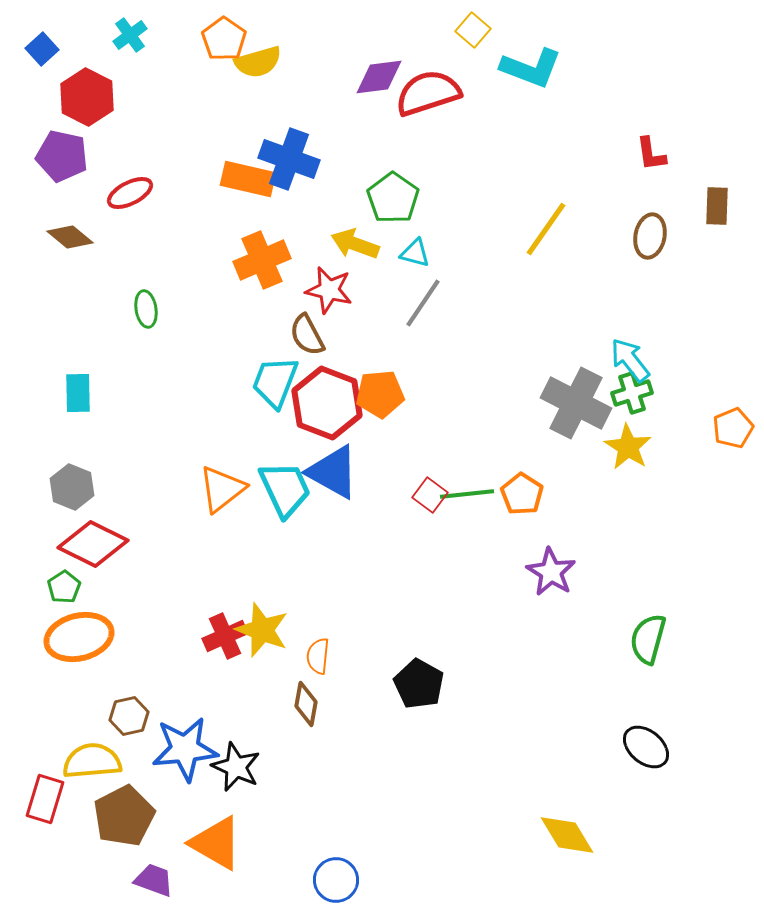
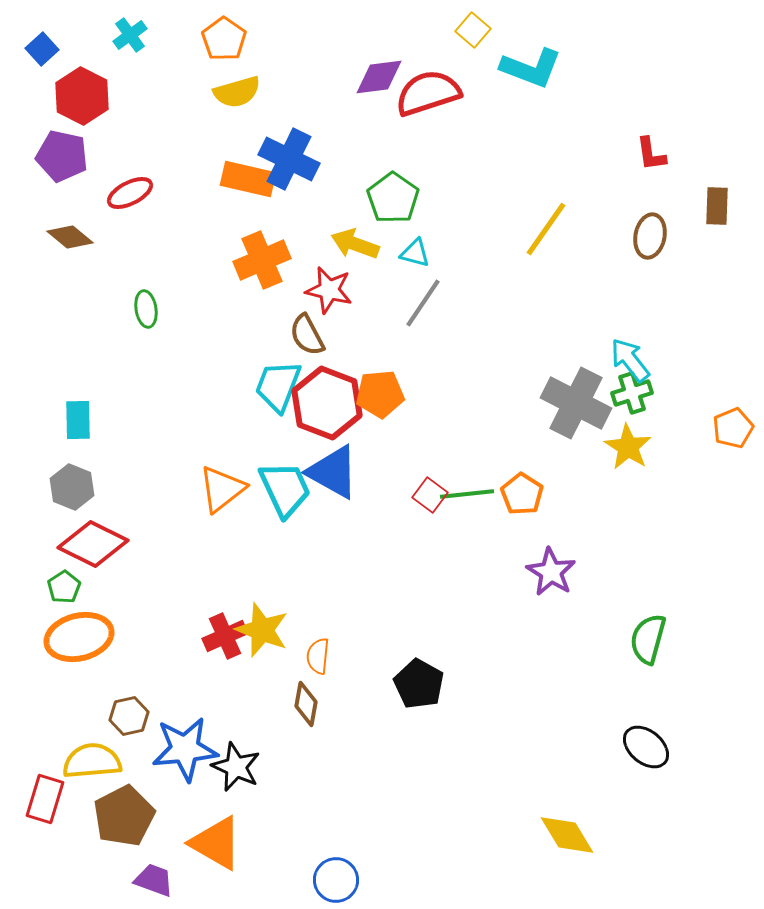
yellow semicircle at (258, 62): moved 21 px left, 30 px down
red hexagon at (87, 97): moved 5 px left, 1 px up
blue cross at (289, 159): rotated 6 degrees clockwise
cyan trapezoid at (275, 382): moved 3 px right, 4 px down
cyan rectangle at (78, 393): moved 27 px down
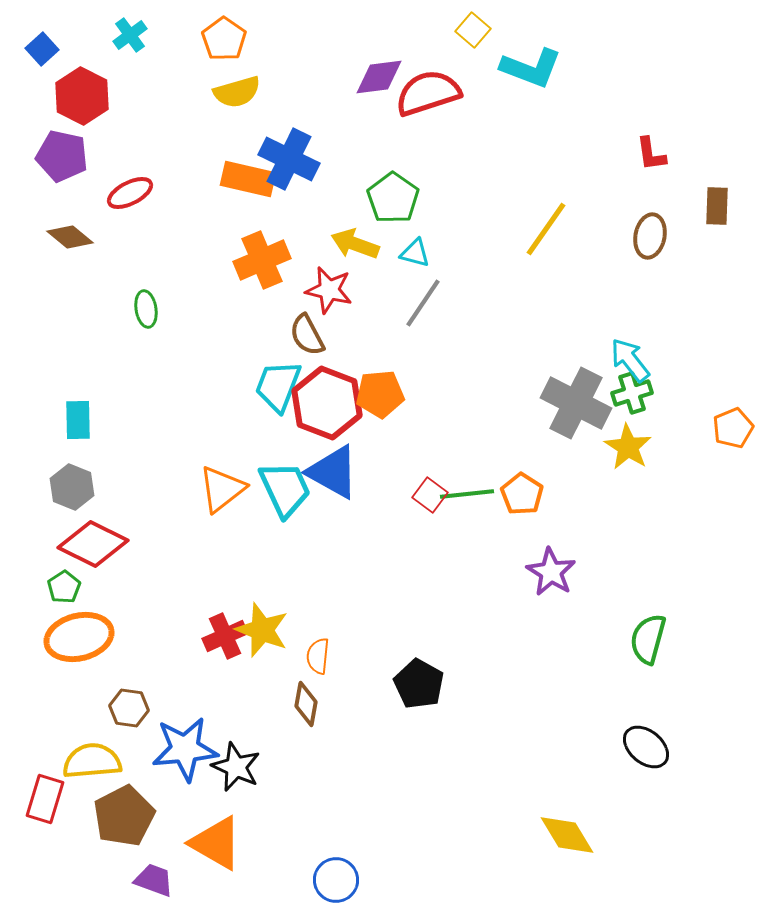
brown hexagon at (129, 716): moved 8 px up; rotated 21 degrees clockwise
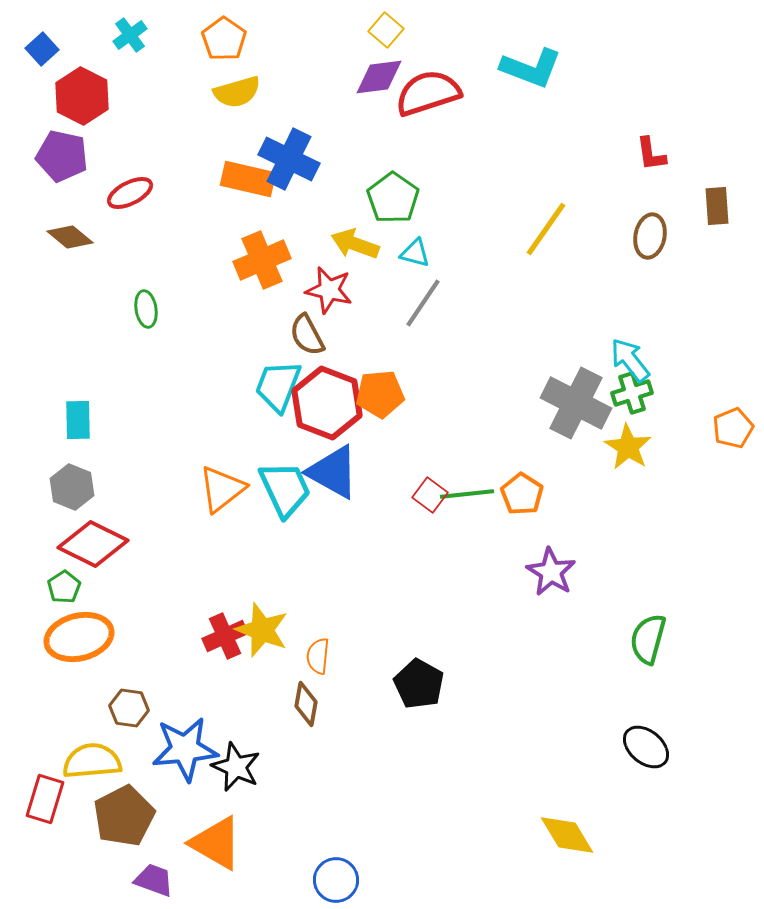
yellow square at (473, 30): moved 87 px left
brown rectangle at (717, 206): rotated 6 degrees counterclockwise
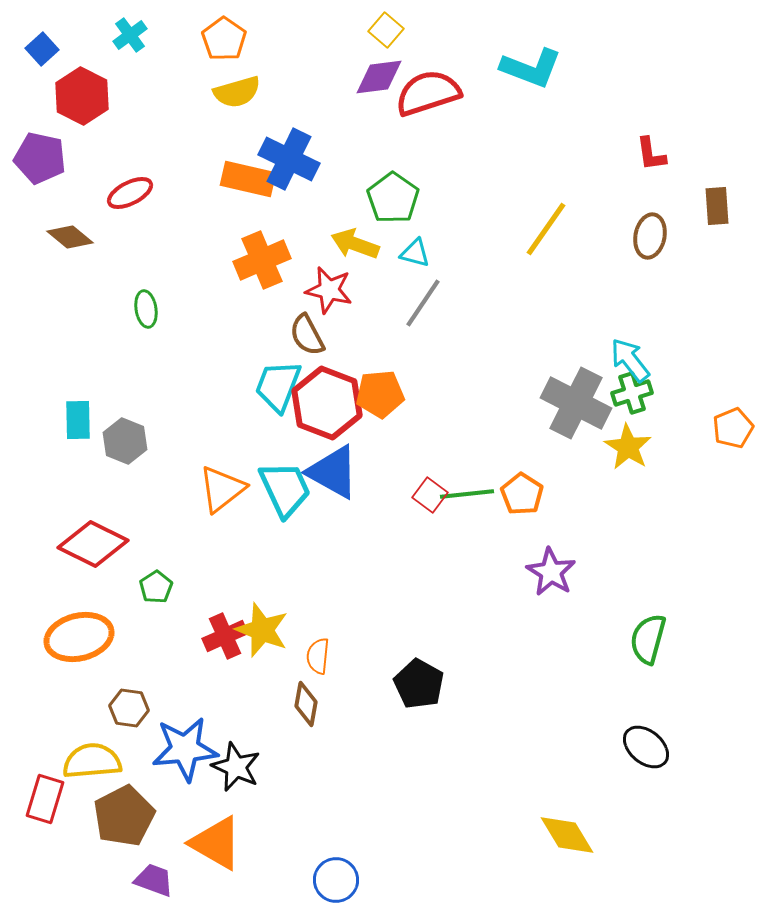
purple pentagon at (62, 156): moved 22 px left, 2 px down
gray hexagon at (72, 487): moved 53 px right, 46 px up
green pentagon at (64, 587): moved 92 px right
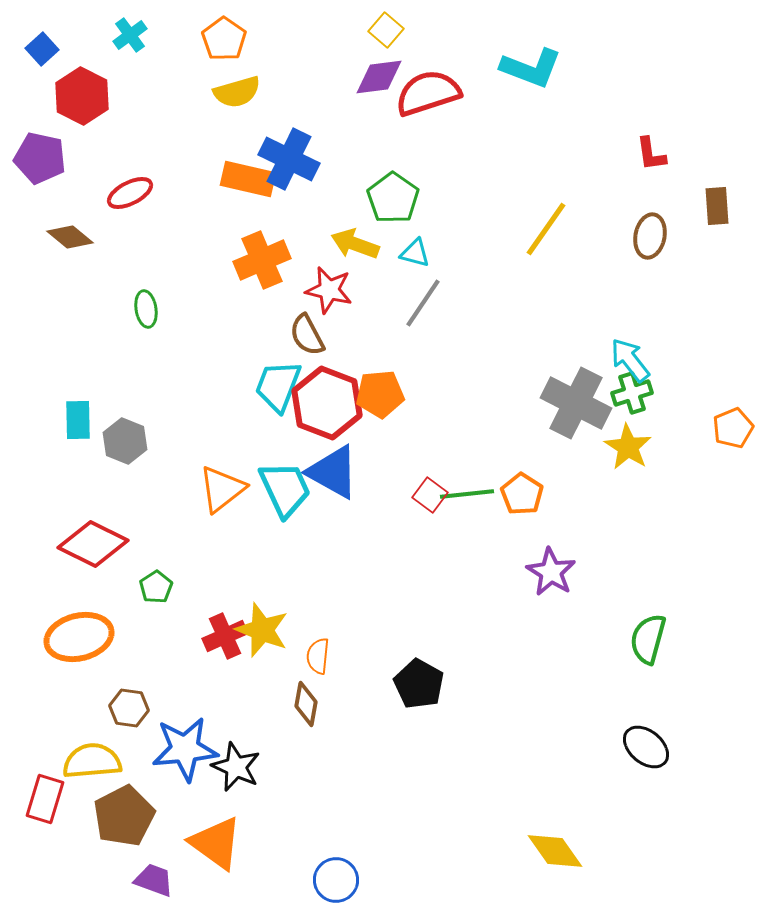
yellow diamond at (567, 835): moved 12 px left, 16 px down; rotated 4 degrees counterclockwise
orange triangle at (216, 843): rotated 6 degrees clockwise
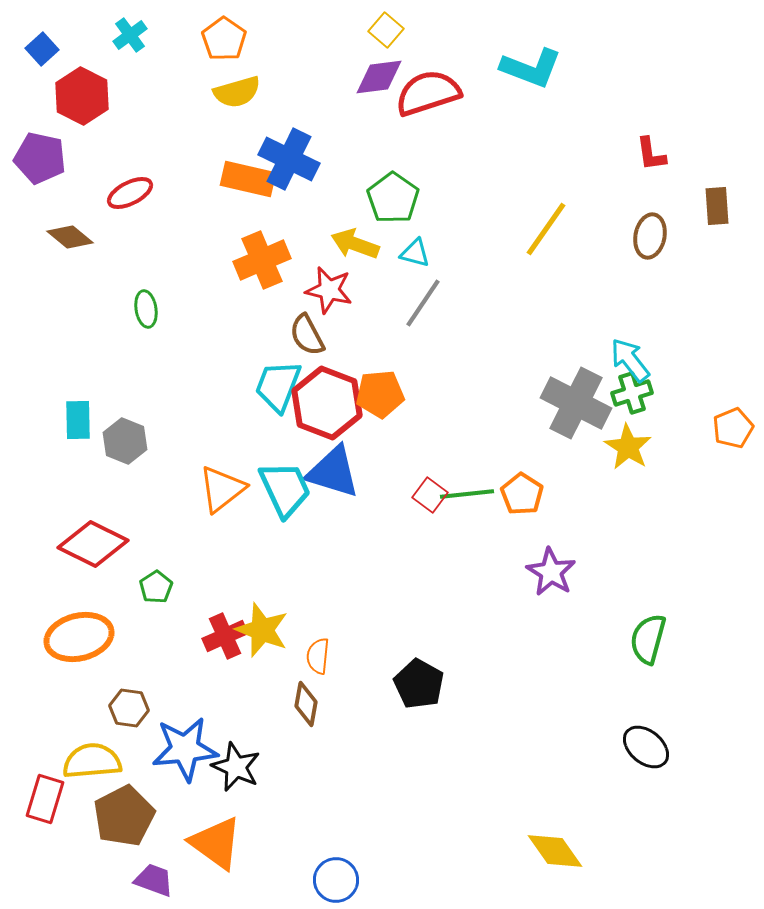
blue triangle at (333, 472): rotated 12 degrees counterclockwise
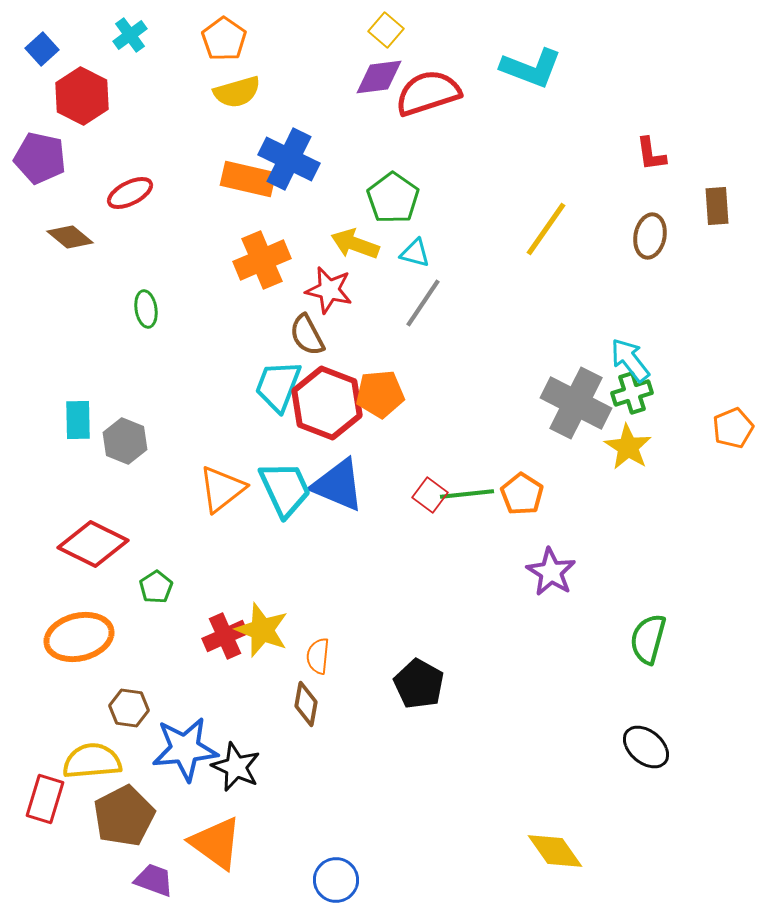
blue triangle at (333, 472): moved 5 px right, 13 px down; rotated 6 degrees clockwise
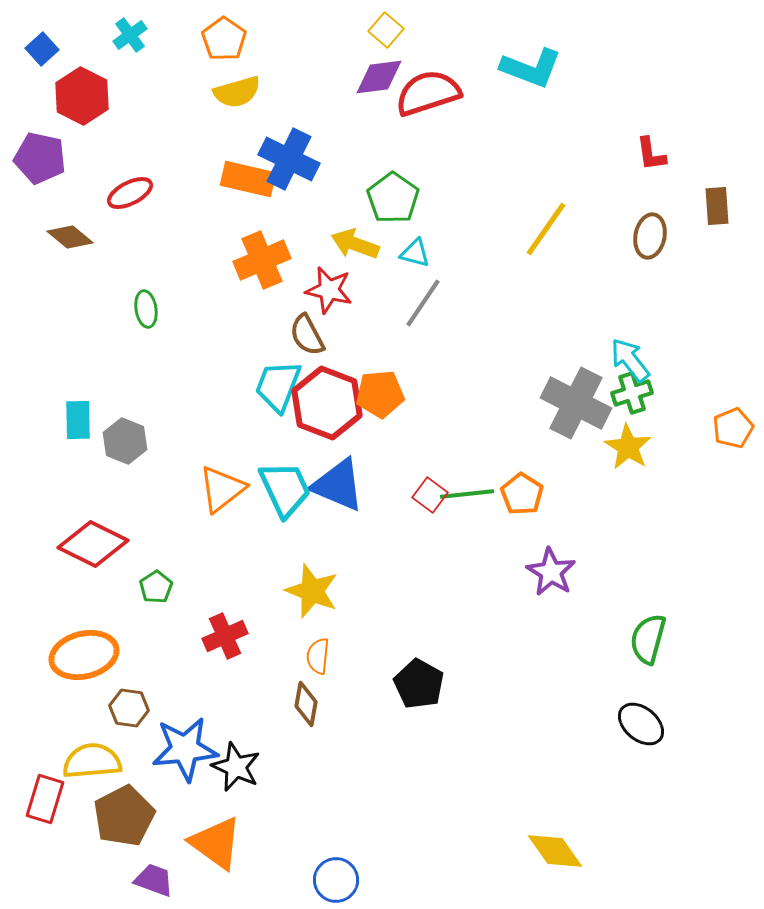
yellow star at (262, 630): moved 50 px right, 39 px up
orange ellipse at (79, 637): moved 5 px right, 18 px down
black ellipse at (646, 747): moved 5 px left, 23 px up
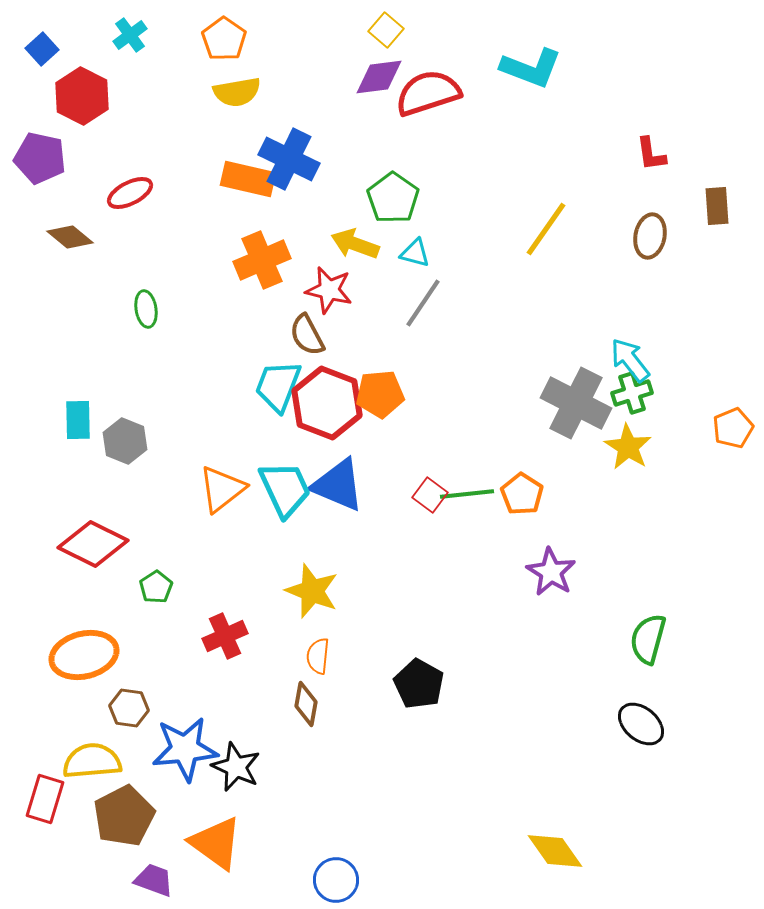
yellow semicircle at (237, 92): rotated 6 degrees clockwise
